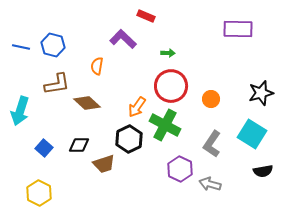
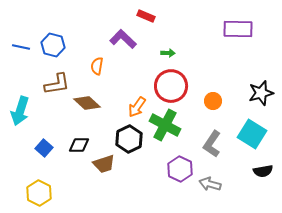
orange circle: moved 2 px right, 2 px down
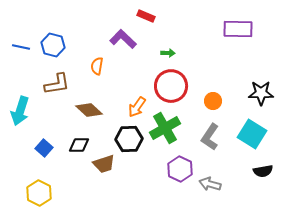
black star: rotated 15 degrees clockwise
brown diamond: moved 2 px right, 7 px down
green cross: moved 3 px down; rotated 32 degrees clockwise
black hexagon: rotated 24 degrees clockwise
gray L-shape: moved 2 px left, 7 px up
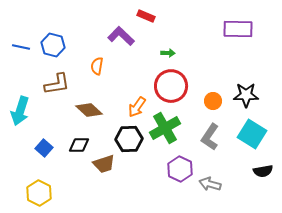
purple L-shape: moved 2 px left, 3 px up
black star: moved 15 px left, 2 px down
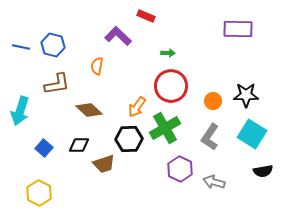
purple L-shape: moved 3 px left
gray arrow: moved 4 px right, 2 px up
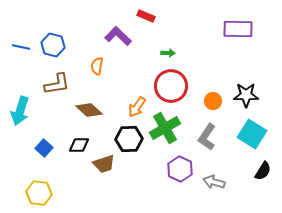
gray L-shape: moved 3 px left
black semicircle: rotated 48 degrees counterclockwise
yellow hexagon: rotated 20 degrees counterclockwise
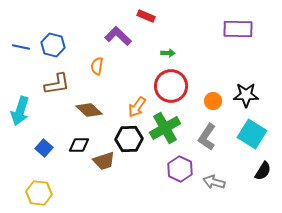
brown trapezoid: moved 3 px up
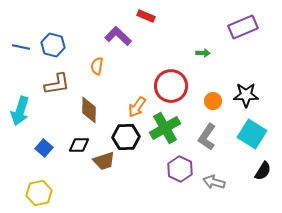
purple rectangle: moved 5 px right, 2 px up; rotated 24 degrees counterclockwise
green arrow: moved 35 px right
brown diamond: rotated 48 degrees clockwise
black hexagon: moved 3 px left, 2 px up
yellow hexagon: rotated 20 degrees counterclockwise
